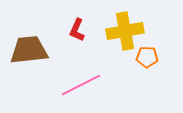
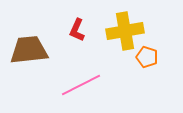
orange pentagon: rotated 15 degrees clockwise
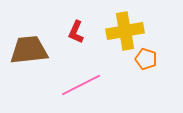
red L-shape: moved 1 px left, 2 px down
orange pentagon: moved 1 px left, 2 px down
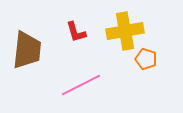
red L-shape: rotated 40 degrees counterclockwise
brown trapezoid: moved 2 px left; rotated 102 degrees clockwise
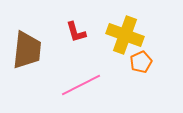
yellow cross: moved 4 px down; rotated 30 degrees clockwise
orange pentagon: moved 5 px left, 3 px down; rotated 30 degrees clockwise
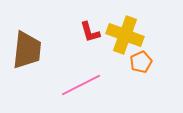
red L-shape: moved 14 px right
